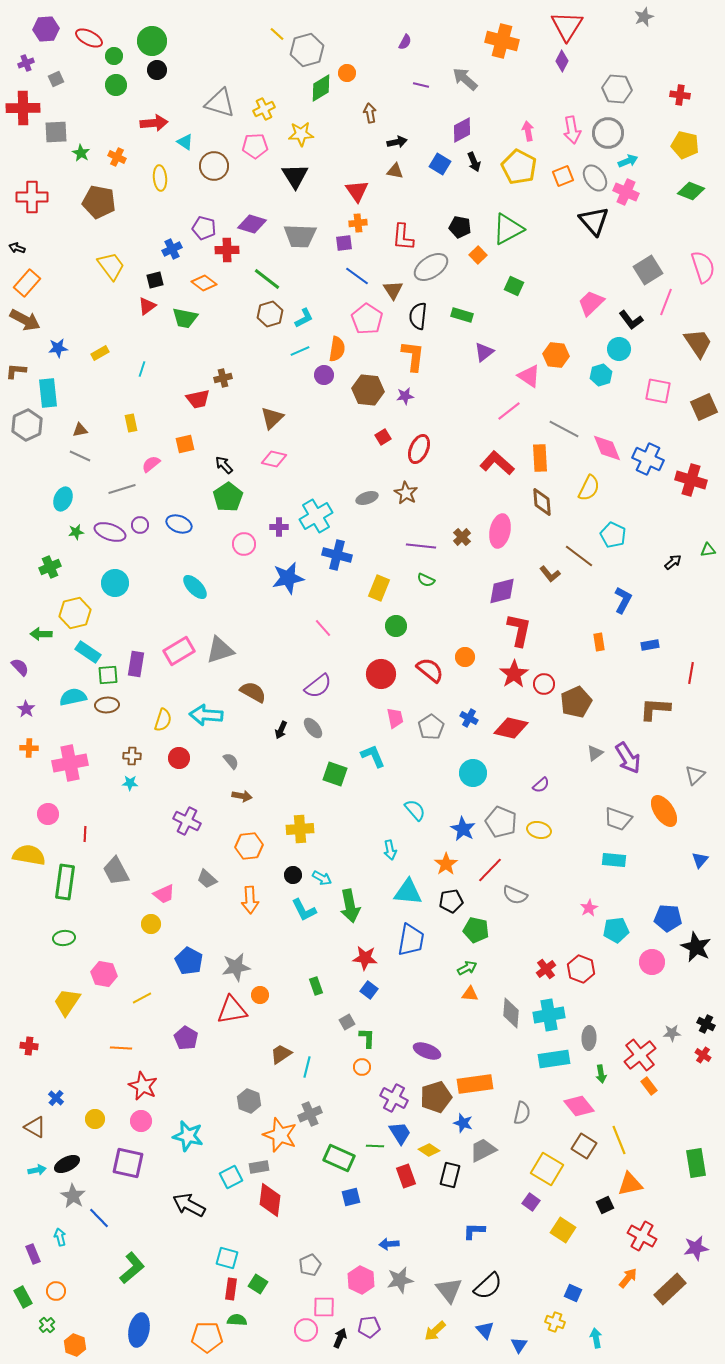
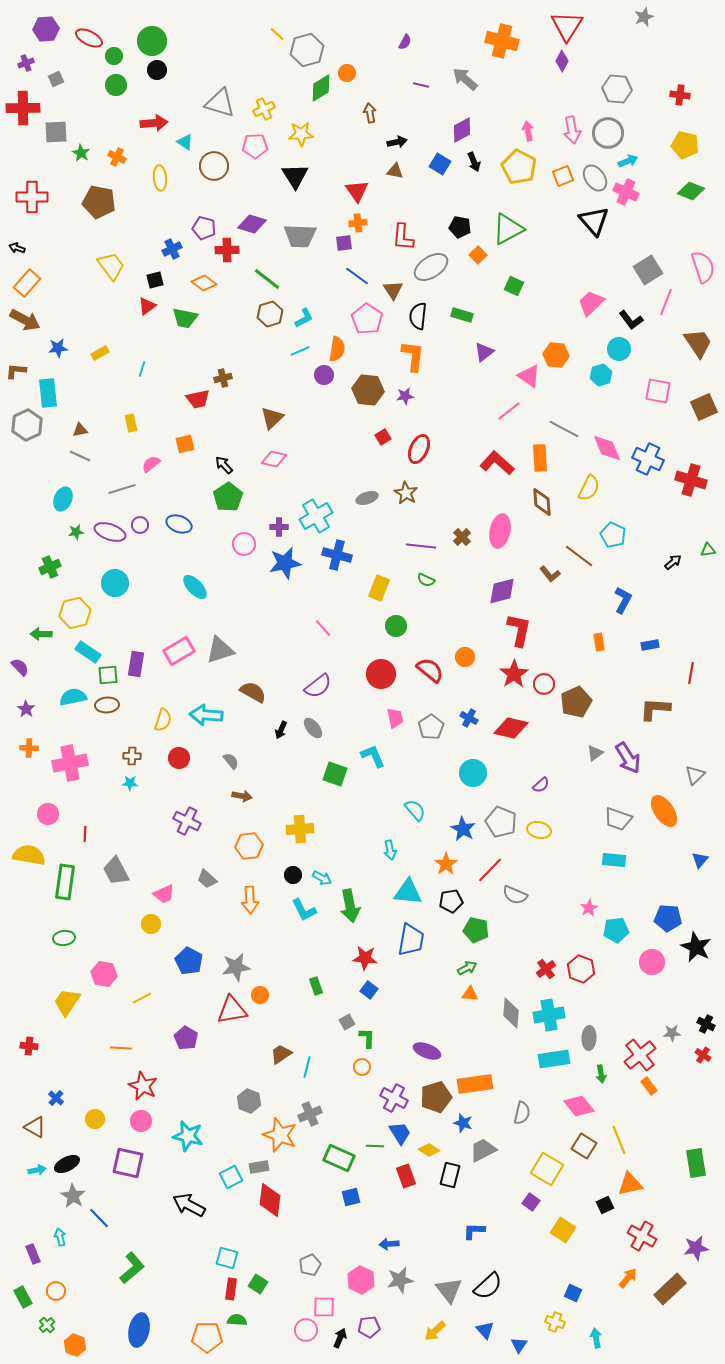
blue star at (288, 578): moved 3 px left, 15 px up
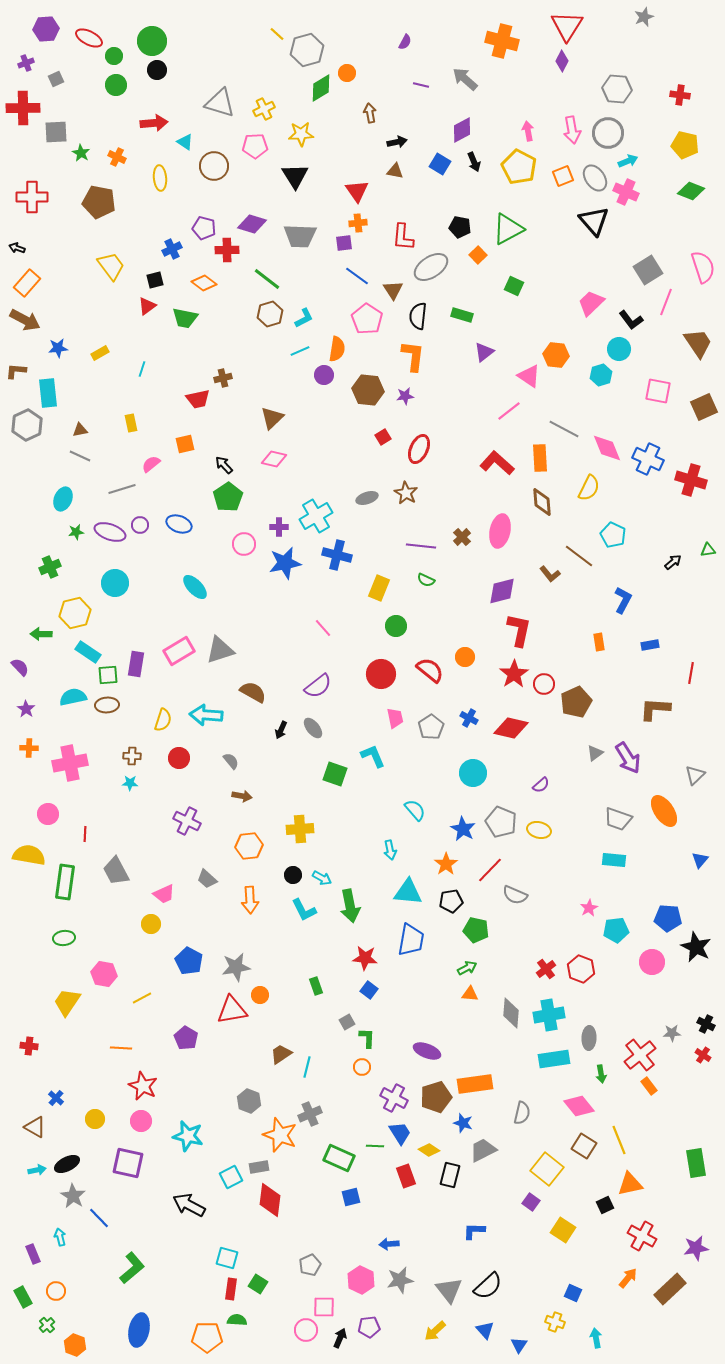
yellow square at (547, 1169): rotated 8 degrees clockwise
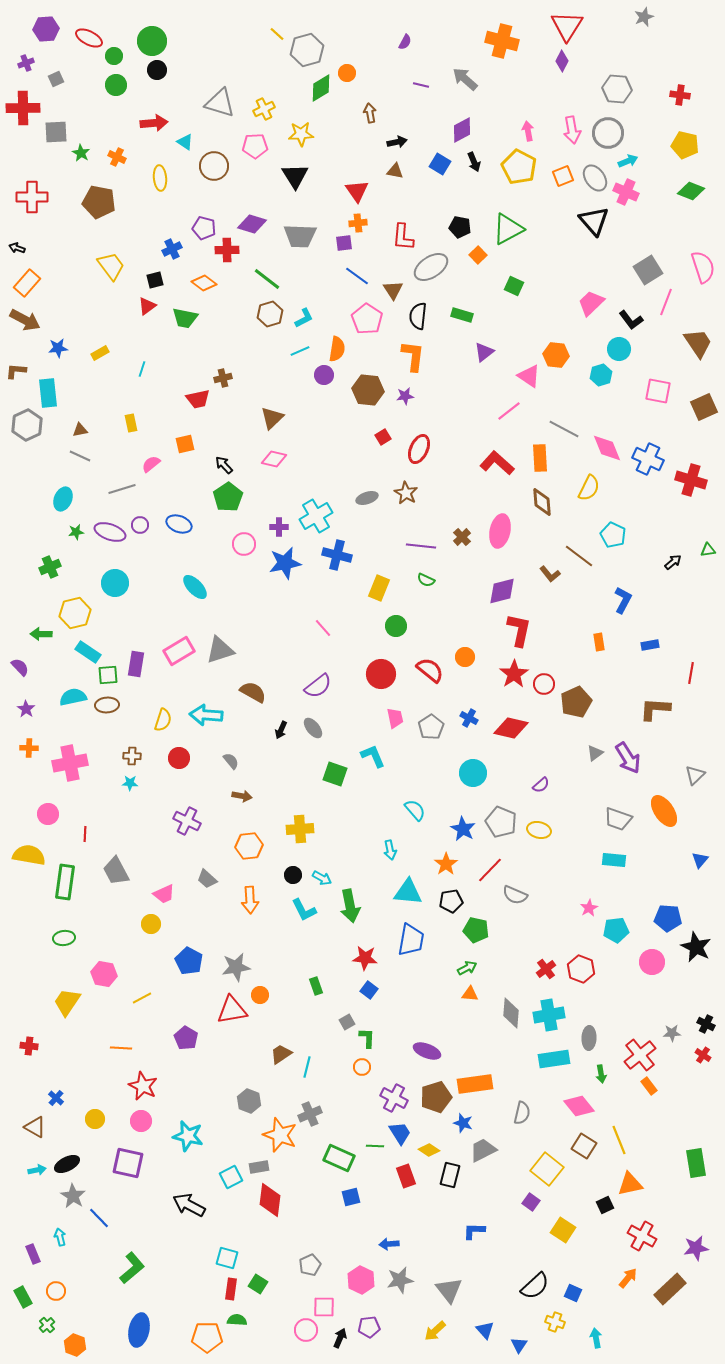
black semicircle at (488, 1286): moved 47 px right
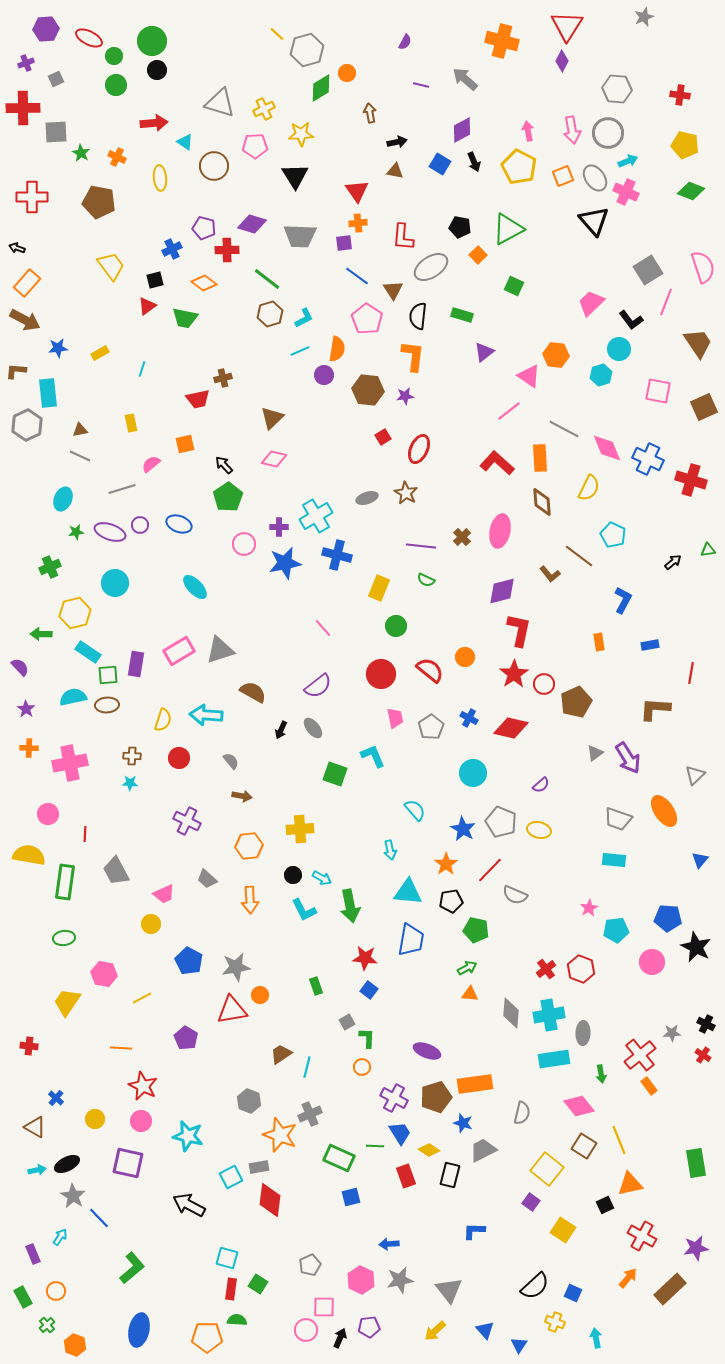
gray ellipse at (589, 1038): moved 6 px left, 5 px up
cyan arrow at (60, 1237): rotated 48 degrees clockwise
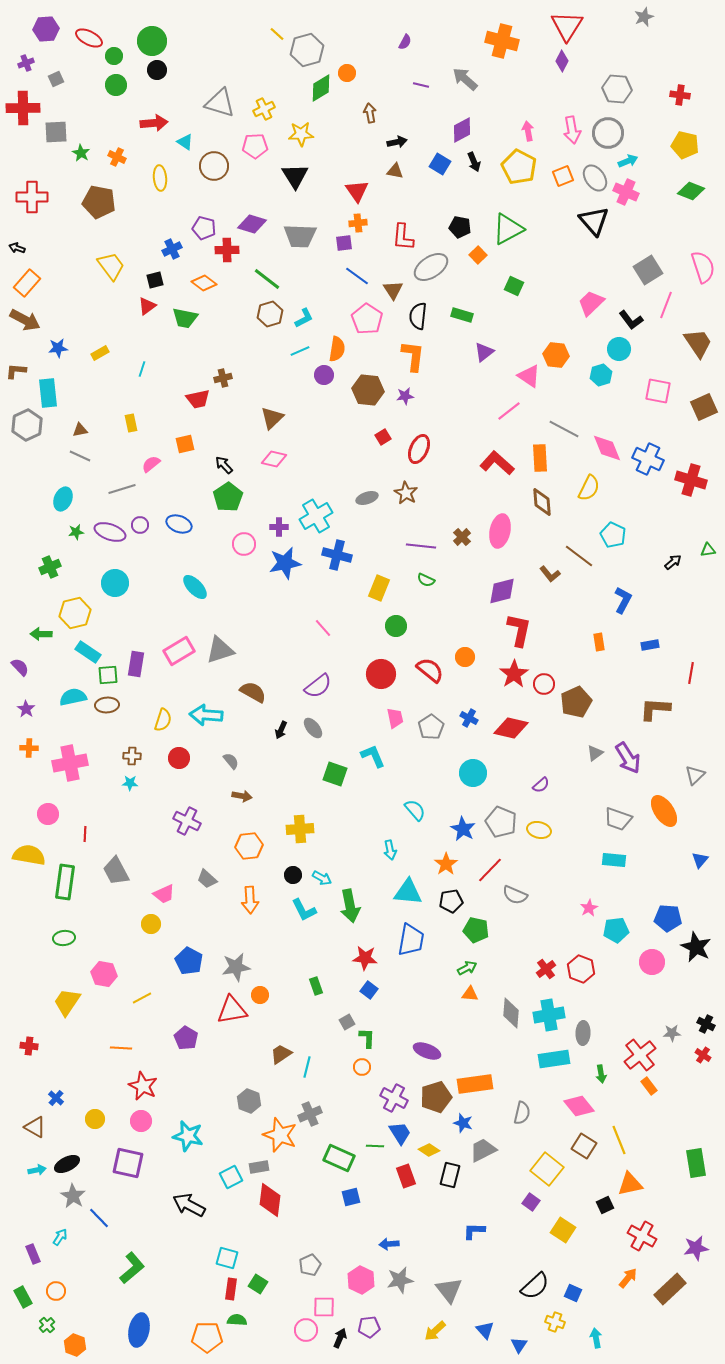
pink line at (666, 302): moved 3 px down
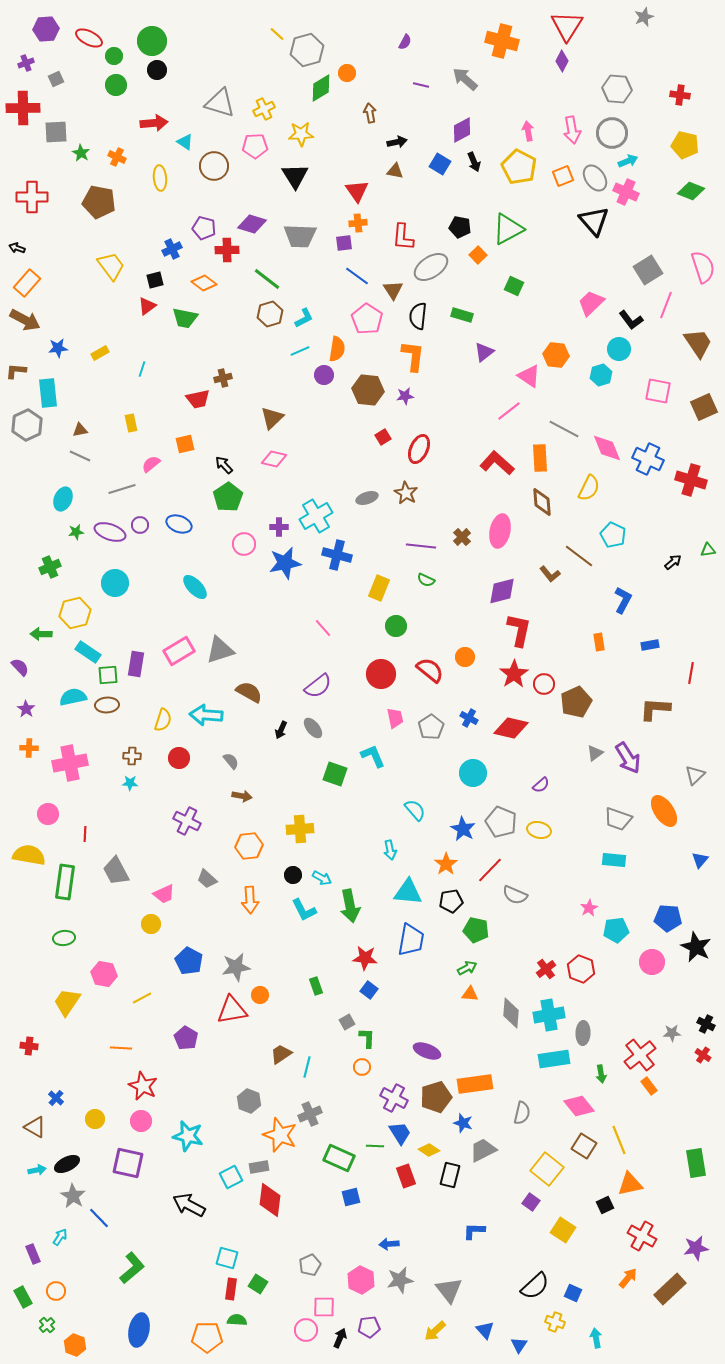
gray circle at (608, 133): moved 4 px right
brown semicircle at (253, 692): moved 4 px left
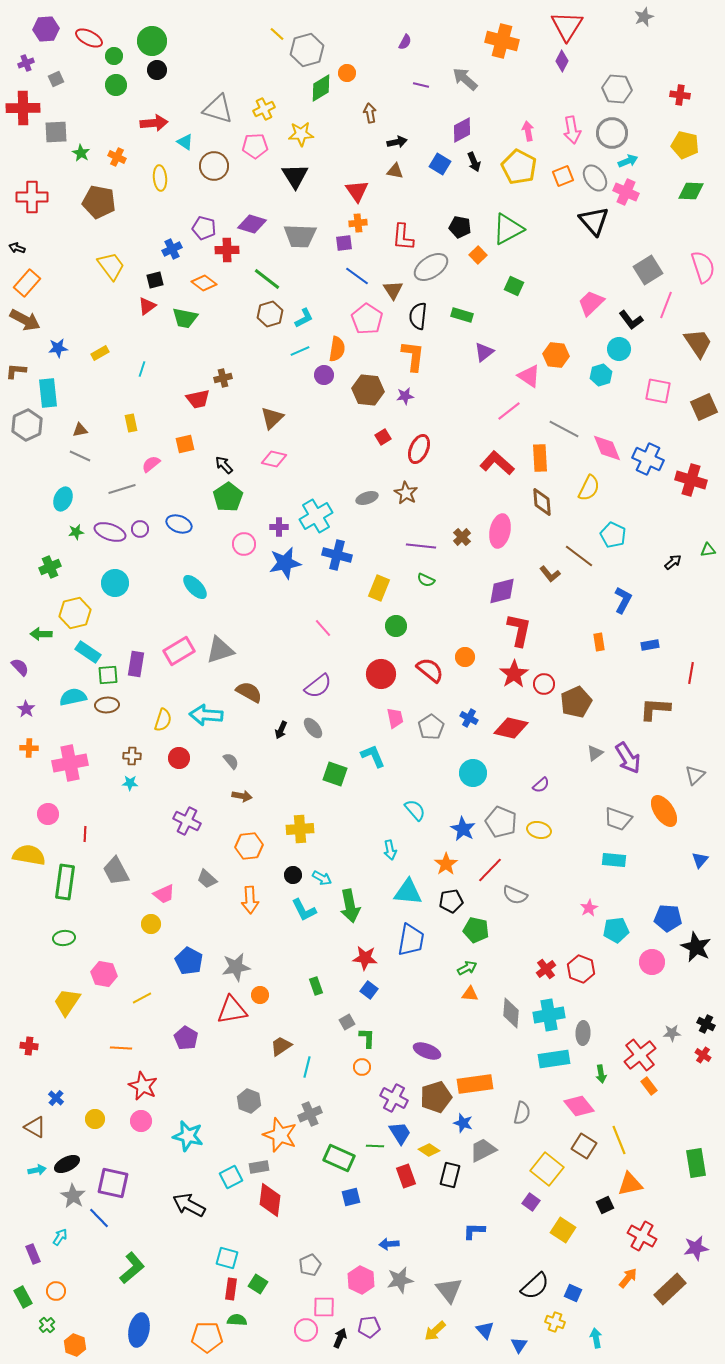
gray triangle at (220, 103): moved 2 px left, 6 px down
green diamond at (691, 191): rotated 20 degrees counterclockwise
purple circle at (140, 525): moved 4 px down
brown trapezoid at (281, 1054): moved 8 px up
purple square at (128, 1163): moved 15 px left, 20 px down
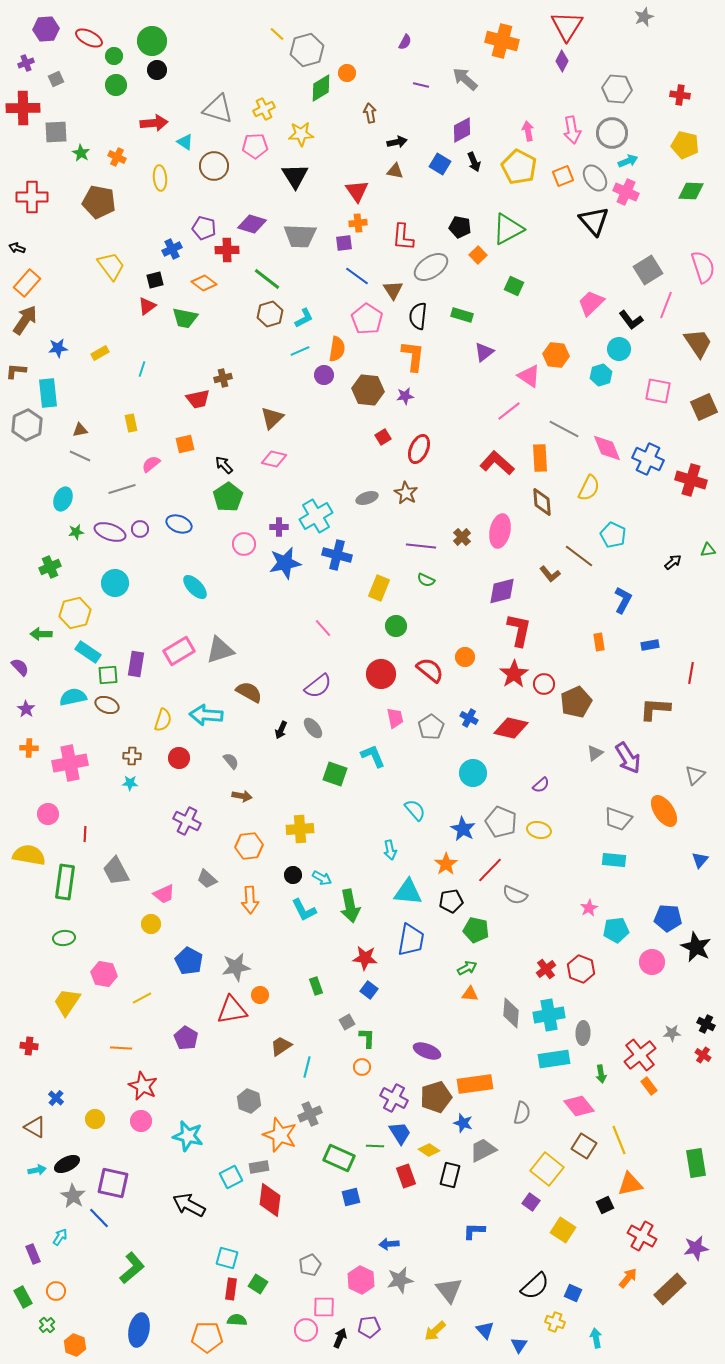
brown arrow at (25, 320): rotated 84 degrees counterclockwise
brown ellipse at (107, 705): rotated 25 degrees clockwise
